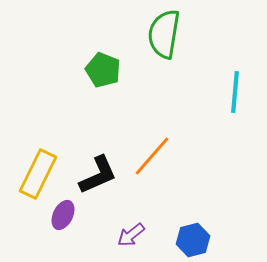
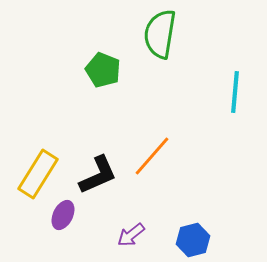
green semicircle: moved 4 px left
yellow rectangle: rotated 6 degrees clockwise
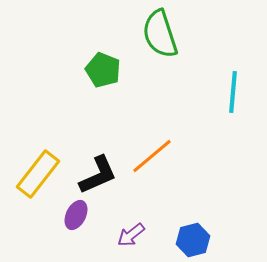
green semicircle: rotated 27 degrees counterclockwise
cyan line: moved 2 px left
orange line: rotated 9 degrees clockwise
yellow rectangle: rotated 6 degrees clockwise
purple ellipse: moved 13 px right
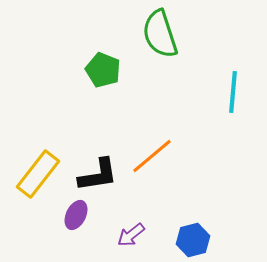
black L-shape: rotated 15 degrees clockwise
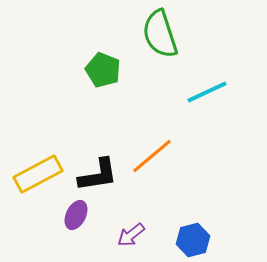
cyan line: moved 26 px left; rotated 60 degrees clockwise
yellow rectangle: rotated 24 degrees clockwise
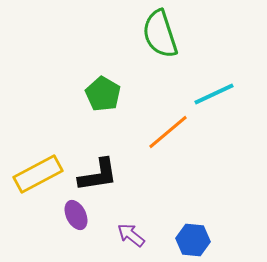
green pentagon: moved 24 px down; rotated 8 degrees clockwise
cyan line: moved 7 px right, 2 px down
orange line: moved 16 px right, 24 px up
purple ellipse: rotated 52 degrees counterclockwise
purple arrow: rotated 76 degrees clockwise
blue hexagon: rotated 20 degrees clockwise
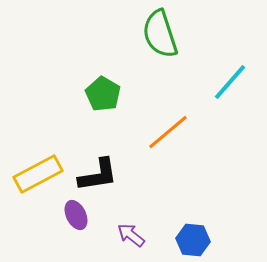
cyan line: moved 16 px right, 12 px up; rotated 24 degrees counterclockwise
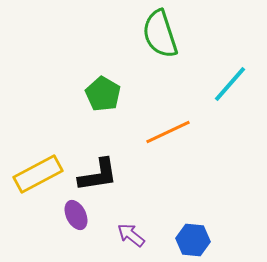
cyan line: moved 2 px down
orange line: rotated 15 degrees clockwise
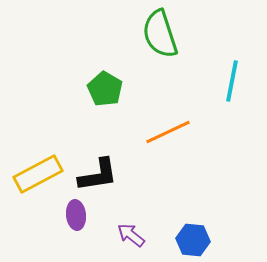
cyan line: moved 2 px right, 3 px up; rotated 30 degrees counterclockwise
green pentagon: moved 2 px right, 5 px up
purple ellipse: rotated 20 degrees clockwise
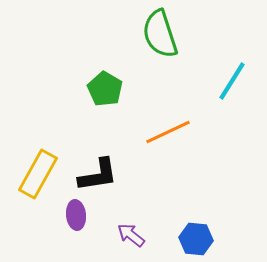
cyan line: rotated 21 degrees clockwise
yellow rectangle: rotated 33 degrees counterclockwise
blue hexagon: moved 3 px right, 1 px up
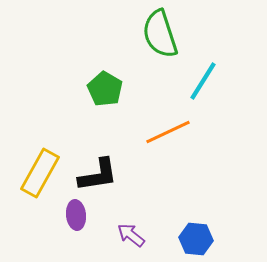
cyan line: moved 29 px left
yellow rectangle: moved 2 px right, 1 px up
